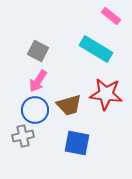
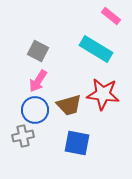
red star: moved 3 px left
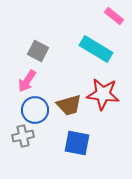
pink rectangle: moved 3 px right
pink arrow: moved 11 px left
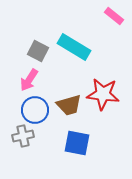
cyan rectangle: moved 22 px left, 2 px up
pink arrow: moved 2 px right, 1 px up
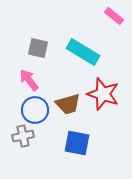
cyan rectangle: moved 9 px right, 5 px down
gray square: moved 3 px up; rotated 15 degrees counterclockwise
pink arrow: rotated 110 degrees clockwise
red star: rotated 12 degrees clockwise
brown trapezoid: moved 1 px left, 1 px up
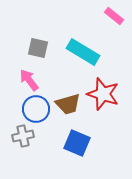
blue circle: moved 1 px right, 1 px up
blue square: rotated 12 degrees clockwise
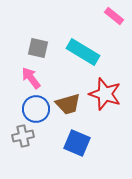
pink arrow: moved 2 px right, 2 px up
red star: moved 2 px right
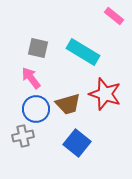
blue square: rotated 16 degrees clockwise
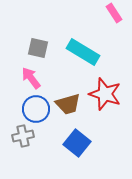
pink rectangle: moved 3 px up; rotated 18 degrees clockwise
